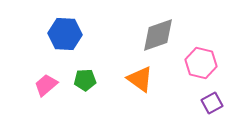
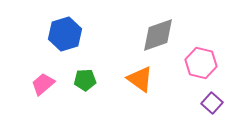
blue hexagon: rotated 20 degrees counterclockwise
pink trapezoid: moved 3 px left, 1 px up
purple square: rotated 20 degrees counterclockwise
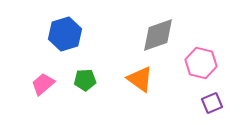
purple square: rotated 25 degrees clockwise
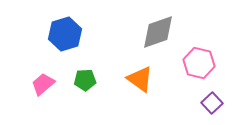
gray diamond: moved 3 px up
pink hexagon: moved 2 px left
purple square: rotated 20 degrees counterclockwise
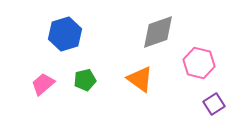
green pentagon: rotated 10 degrees counterclockwise
purple square: moved 2 px right, 1 px down; rotated 10 degrees clockwise
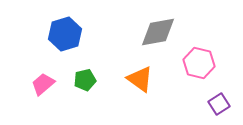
gray diamond: rotated 9 degrees clockwise
purple square: moved 5 px right
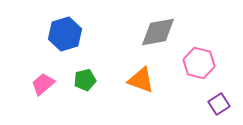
orange triangle: moved 1 px right, 1 px down; rotated 16 degrees counterclockwise
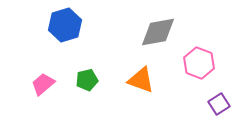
blue hexagon: moved 9 px up
pink hexagon: rotated 8 degrees clockwise
green pentagon: moved 2 px right
